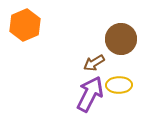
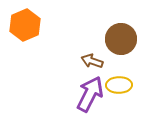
brown arrow: moved 2 px left, 2 px up; rotated 50 degrees clockwise
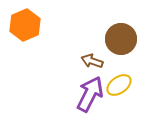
yellow ellipse: rotated 35 degrees counterclockwise
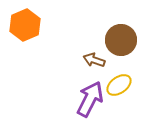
brown circle: moved 1 px down
brown arrow: moved 2 px right, 1 px up
purple arrow: moved 5 px down
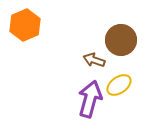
purple arrow: rotated 12 degrees counterclockwise
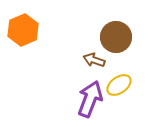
orange hexagon: moved 2 px left, 5 px down
brown circle: moved 5 px left, 3 px up
purple arrow: rotated 6 degrees clockwise
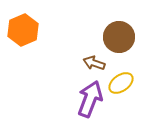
brown circle: moved 3 px right
brown arrow: moved 3 px down
yellow ellipse: moved 2 px right, 2 px up
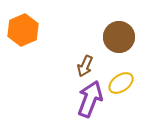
brown arrow: moved 9 px left, 3 px down; rotated 85 degrees counterclockwise
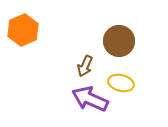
brown circle: moved 4 px down
yellow ellipse: rotated 50 degrees clockwise
purple arrow: rotated 87 degrees counterclockwise
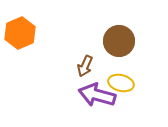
orange hexagon: moved 3 px left, 3 px down
purple arrow: moved 7 px right, 4 px up; rotated 9 degrees counterclockwise
